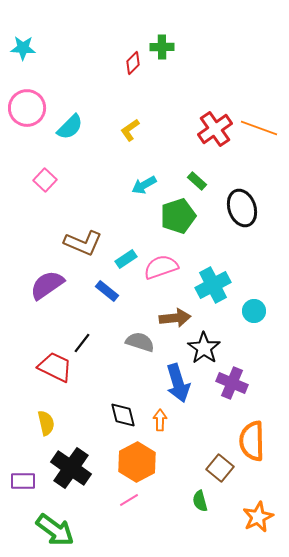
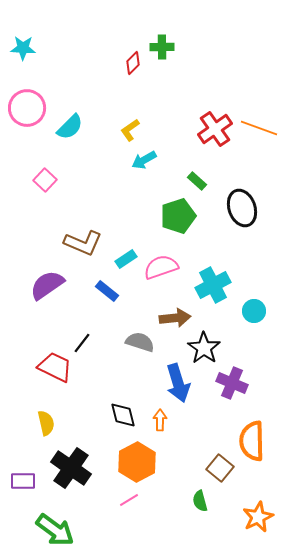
cyan arrow: moved 25 px up
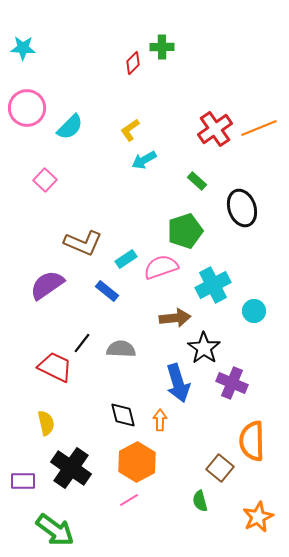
orange line: rotated 42 degrees counterclockwise
green pentagon: moved 7 px right, 15 px down
gray semicircle: moved 19 px left, 7 px down; rotated 16 degrees counterclockwise
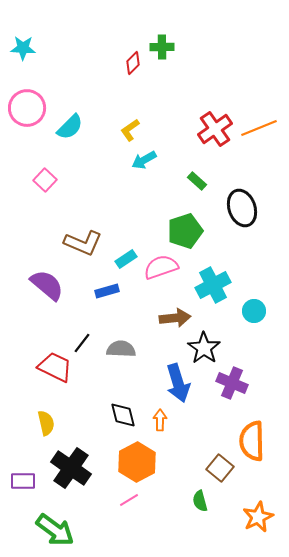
purple semicircle: rotated 75 degrees clockwise
blue rectangle: rotated 55 degrees counterclockwise
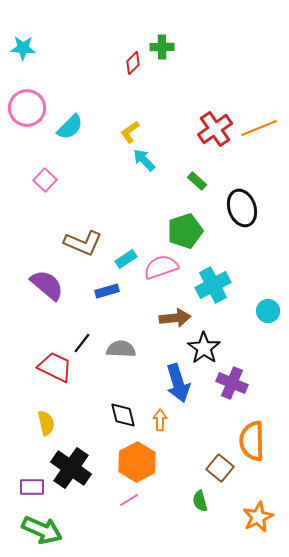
yellow L-shape: moved 2 px down
cyan arrow: rotated 75 degrees clockwise
cyan circle: moved 14 px right
purple rectangle: moved 9 px right, 6 px down
green arrow: moved 13 px left; rotated 12 degrees counterclockwise
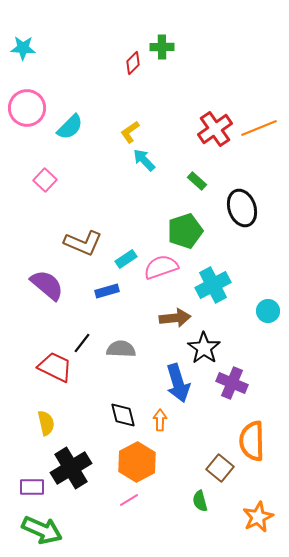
black cross: rotated 24 degrees clockwise
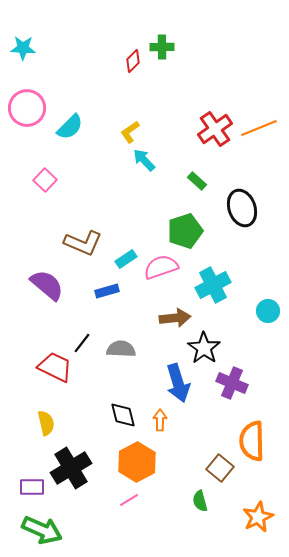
red diamond: moved 2 px up
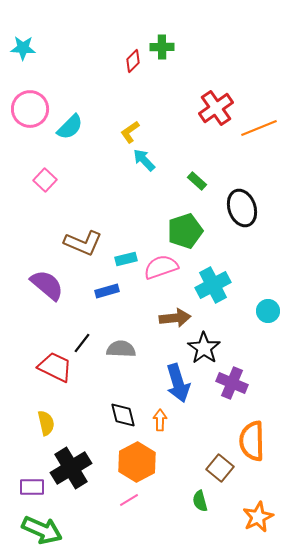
pink circle: moved 3 px right, 1 px down
red cross: moved 1 px right, 21 px up
cyan rectangle: rotated 20 degrees clockwise
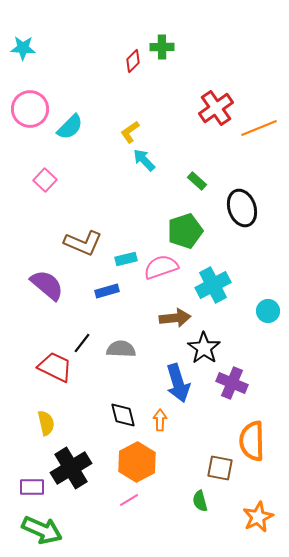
brown square: rotated 28 degrees counterclockwise
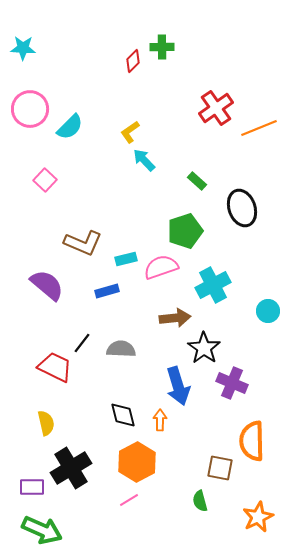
blue arrow: moved 3 px down
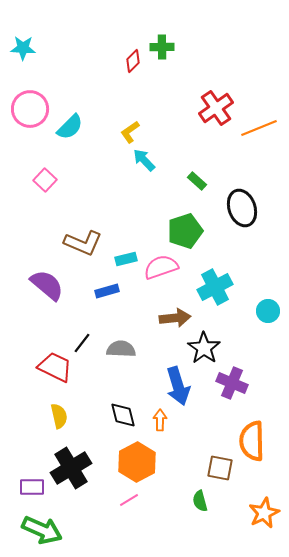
cyan cross: moved 2 px right, 2 px down
yellow semicircle: moved 13 px right, 7 px up
orange star: moved 6 px right, 4 px up
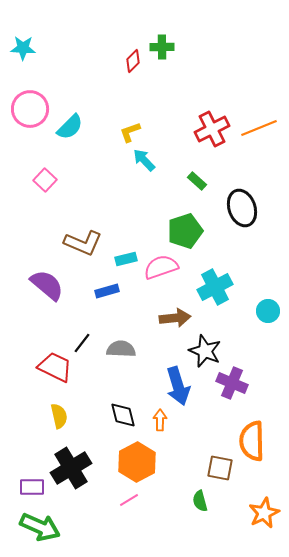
red cross: moved 4 px left, 21 px down; rotated 8 degrees clockwise
yellow L-shape: rotated 15 degrees clockwise
black star: moved 1 px right, 3 px down; rotated 12 degrees counterclockwise
green arrow: moved 2 px left, 3 px up
